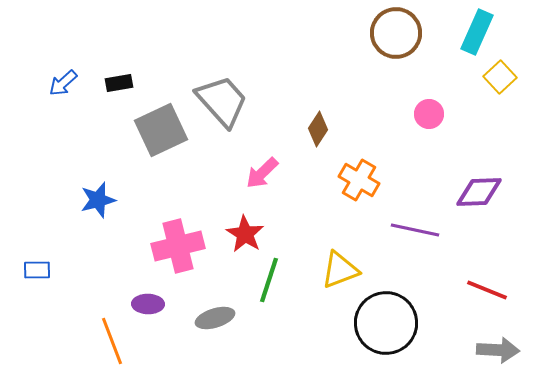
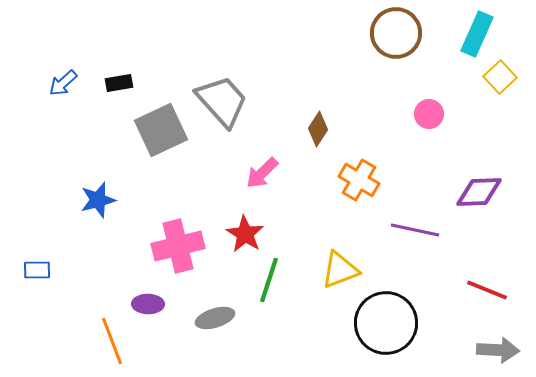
cyan rectangle: moved 2 px down
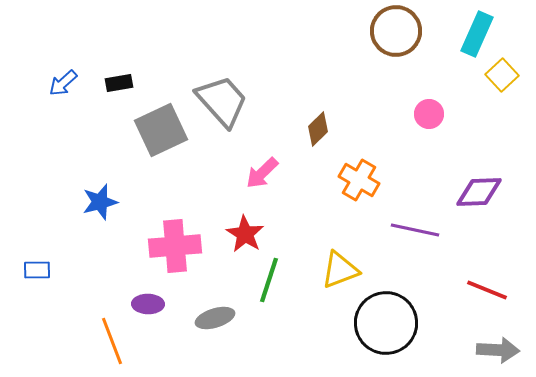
brown circle: moved 2 px up
yellow square: moved 2 px right, 2 px up
brown diamond: rotated 12 degrees clockwise
blue star: moved 2 px right, 2 px down
pink cross: moved 3 px left; rotated 9 degrees clockwise
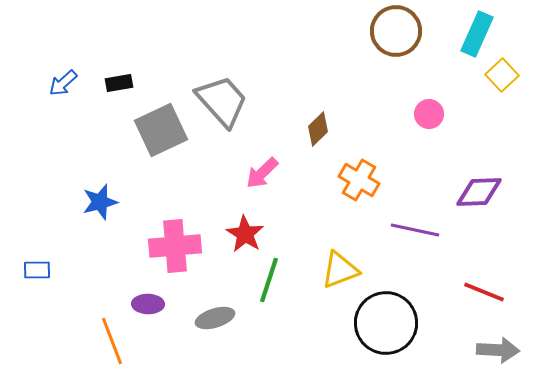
red line: moved 3 px left, 2 px down
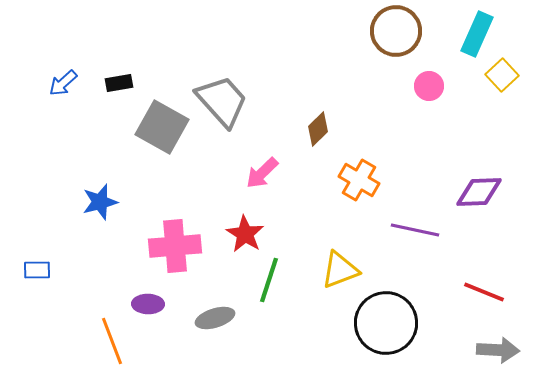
pink circle: moved 28 px up
gray square: moved 1 px right, 3 px up; rotated 36 degrees counterclockwise
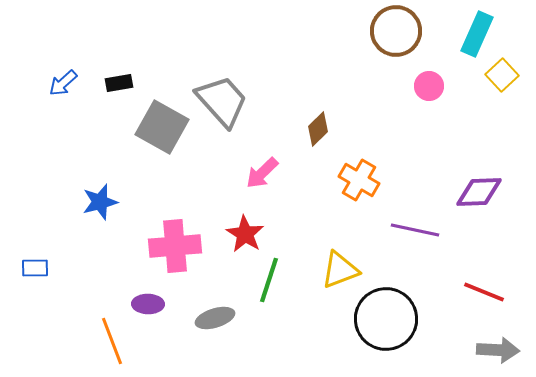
blue rectangle: moved 2 px left, 2 px up
black circle: moved 4 px up
